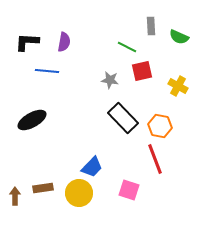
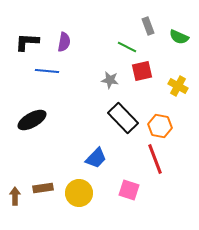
gray rectangle: moved 3 px left; rotated 18 degrees counterclockwise
blue trapezoid: moved 4 px right, 9 px up
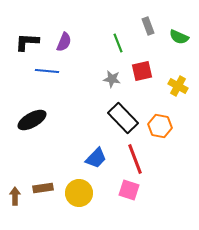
purple semicircle: rotated 12 degrees clockwise
green line: moved 9 px left, 4 px up; rotated 42 degrees clockwise
gray star: moved 2 px right, 1 px up
red line: moved 20 px left
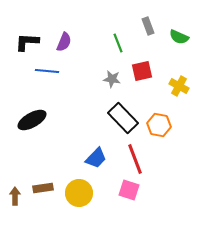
yellow cross: moved 1 px right
orange hexagon: moved 1 px left, 1 px up
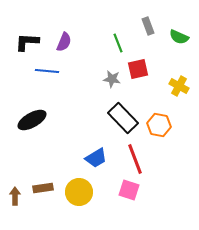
red square: moved 4 px left, 2 px up
blue trapezoid: rotated 15 degrees clockwise
yellow circle: moved 1 px up
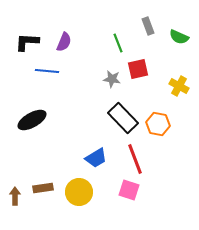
orange hexagon: moved 1 px left, 1 px up
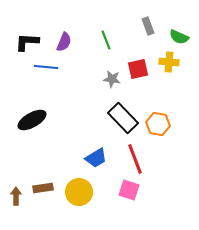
green line: moved 12 px left, 3 px up
blue line: moved 1 px left, 4 px up
yellow cross: moved 10 px left, 24 px up; rotated 24 degrees counterclockwise
brown arrow: moved 1 px right
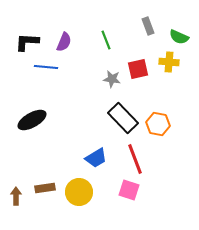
brown rectangle: moved 2 px right
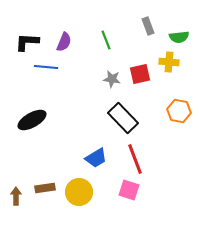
green semicircle: rotated 30 degrees counterclockwise
red square: moved 2 px right, 5 px down
orange hexagon: moved 21 px right, 13 px up
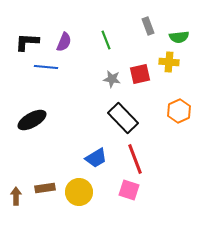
orange hexagon: rotated 25 degrees clockwise
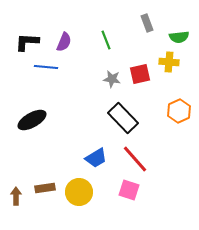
gray rectangle: moved 1 px left, 3 px up
red line: rotated 20 degrees counterclockwise
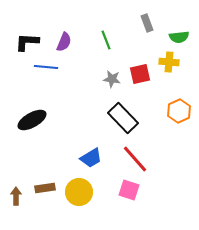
blue trapezoid: moved 5 px left
